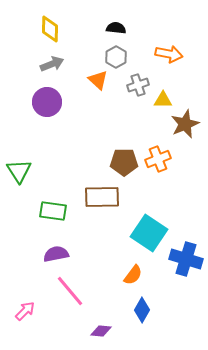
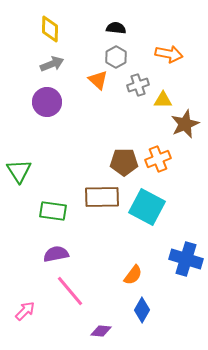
cyan square: moved 2 px left, 26 px up; rotated 6 degrees counterclockwise
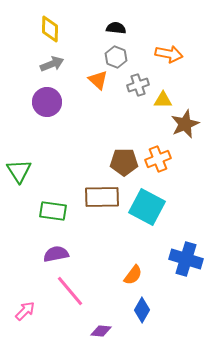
gray hexagon: rotated 10 degrees counterclockwise
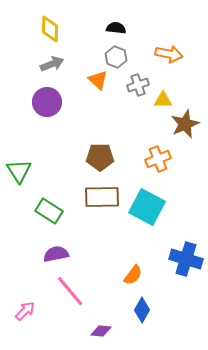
brown pentagon: moved 24 px left, 5 px up
green rectangle: moved 4 px left; rotated 24 degrees clockwise
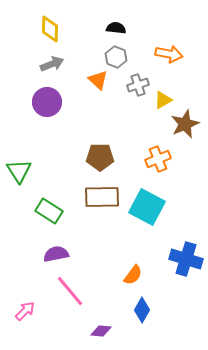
yellow triangle: rotated 30 degrees counterclockwise
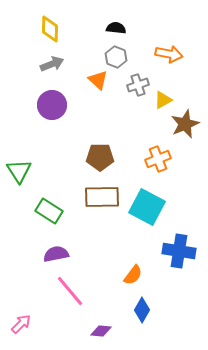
purple circle: moved 5 px right, 3 px down
blue cross: moved 7 px left, 8 px up; rotated 8 degrees counterclockwise
pink arrow: moved 4 px left, 13 px down
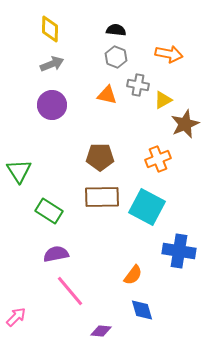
black semicircle: moved 2 px down
orange triangle: moved 9 px right, 15 px down; rotated 30 degrees counterclockwise
gray cross: rotated 30 degrees clockwise
blue diamond: rotated 45 degrees counterclockwise
pink arrow: moved 5 px left, 7 px up
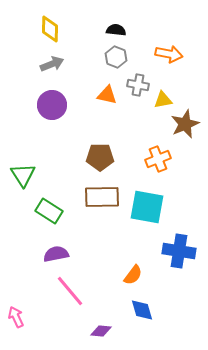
yellow triangle: rotated 18 degrees clockwise
green triangle: moved 4 px right, 4 px down
cyan square: rotated 18 degrees counterclockwise
pink arrow: rotated 70 degrees counterclockwise
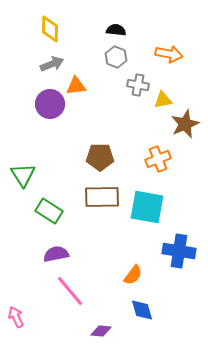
orange triangle: moved 31 px left, 9 px up; rotated 20 degrees counterclockwise
purple circle: moved 2 px left, 1 px up
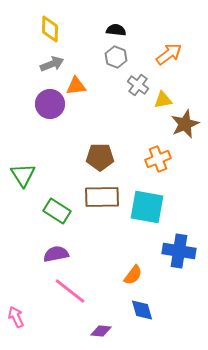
orange arrow: rotated 48 degrees counterclockwise
gray cross: rotated 25 degrees clockwise
green rectangle: moved 8 px right
pink line: rotated 12 degrees counterclockwise
